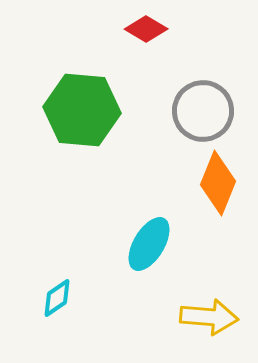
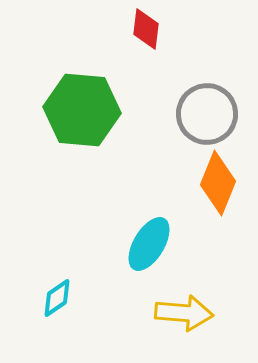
red diamond: rotated 66 degrees clockwise
gray circle: moved 4 px right, 3 px down
yellow arrow: moved 25 px left, 4 px up
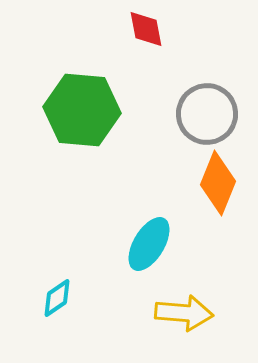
red diamond: rotated 18 degrees counterclockwise
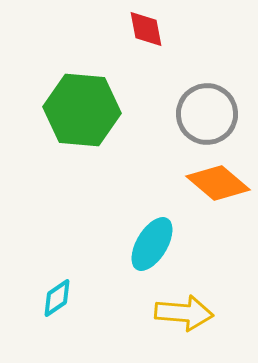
orange diamond: rotated 72 degrees counterclockwise
cyan ellipse: moved 3 px right
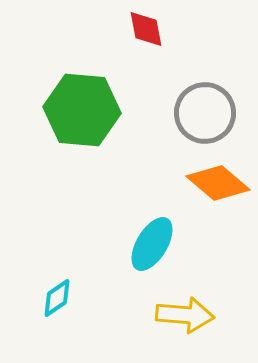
gray circle: moved 2 px left, 1 px up
yellow arrow: moved 1 px right, 2 px down
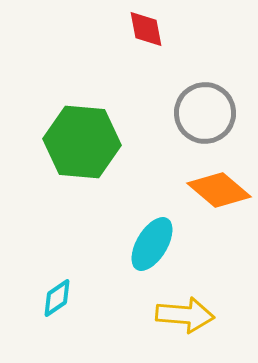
green hexagon: moved 32 px down
orange diamond: moved 1 px right, 7 px down
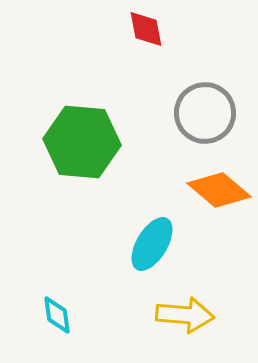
cyan diamond: moved 17 px down; rotated 63 degrees counterclockwise
